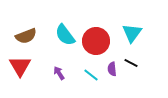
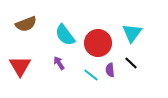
brown semicircle: moved 12 px up
red circle: moved 2 px right, 2 px down
black line: rotated 16 degrees clockwise
purple semicircle: moved 2 px left, 1 px down
purple arrow: moved 10 px up
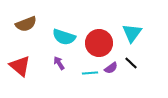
cyan semicircle: moved 1 px left, 2 px down; rotated 35 degrees counterclockwise
red circle: moved 1 px right
red triangle: rotated 20 degrees counterclockwise
purple semicircle: moved 1 px right, 2 px up; rotated 120 degrees counterclockwise
cyan line: moved 1 px left, 2 px up; rotated 42 degrees counterclockwise
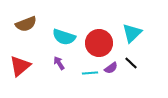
cyan triangle: rotated 10 degrees clockwise
red triangle: rotated 40 degrees clockwise
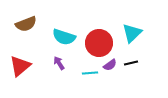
black line: rotated 56 degrees counterclockwise
purple semicircle: moved 1 px left, 3 px up
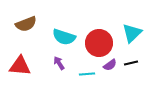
red triangle: rotated 45 degrees clockwise
cyan line: moved 3 px left, 1 px down
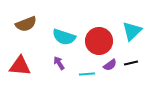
cyan triangle: moved 2 px up
red circle: moved 2 px up
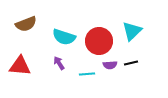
purple semicircle: rotated 32 degrees clockwise
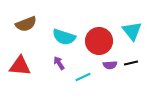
cyan triangle: rotated 25 degrees counterclockwise
cyan line: moved 4 px left, 3 px down; rotated 21 degrees counterclockwise
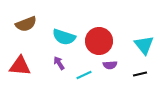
cyan triangle: moved 12 px right, 14 px down
black line: moved 9 px right, 11 px down
cyan line: moved 1 px right, 2 px up
